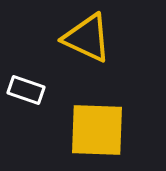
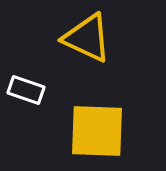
yellow square: moved 1 px down
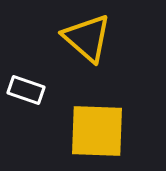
yellow triangle: rotated 16 degrees clockwise
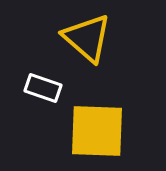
white rectangle: moved 17 px right, 2 px up
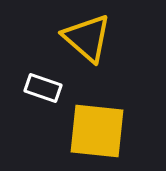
yellow square: rotated 4 degrees clockwise
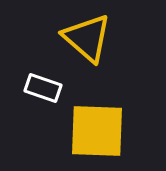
yellow square: rotated 4 degrees counterclockwise
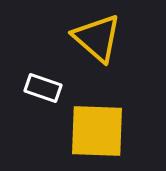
yellow triangle: moved 10 px right
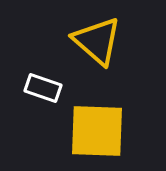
yellow triangle: moved 3 px down
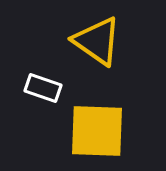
yellow triangle: rotated 6 degrees counterclockwise
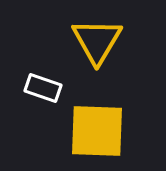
yellow triangle: rotated 26 degrees clockwise
